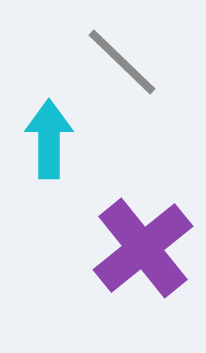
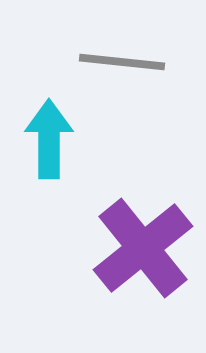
gray line: rotated 38 degrees counterclockwise
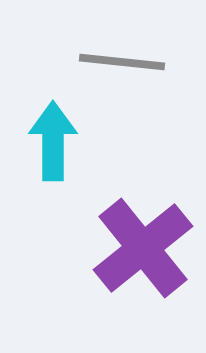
cyan arrow: moved 4 px right, 2 px down
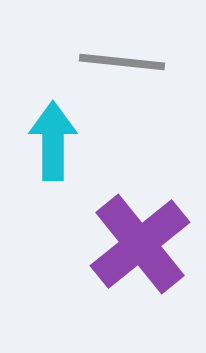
purple cross: moved 3 px left, 4 px up
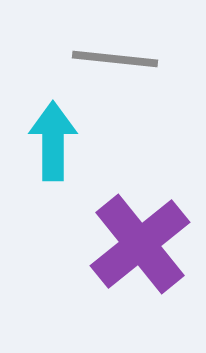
gray line: moved 7 px left, 3 px up
